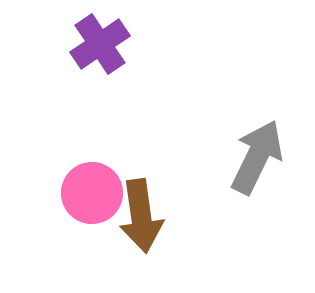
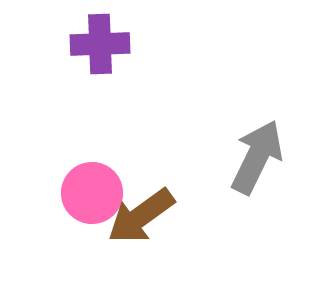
purple cross: rotated 32 degrees clockwise
brown arrow: rotated 62 degrees clockwise
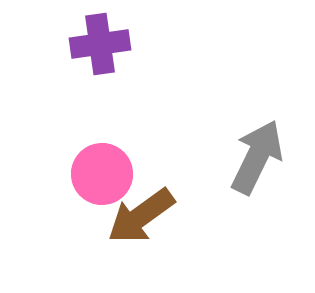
purple cross: rotated 6 degrees counterclockwise
pink circle: moved 10 px right, 19 px up
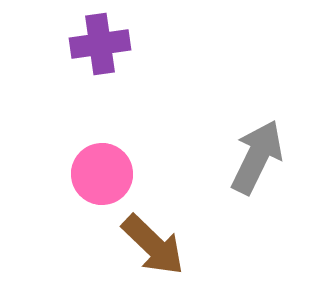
brown arrow: moved 12 px right, 29 px down; rotated 100 degrees counterclockwise
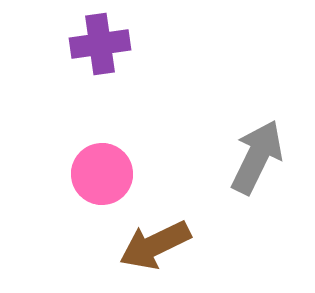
brown arrow: moved 2 px right; rotated 110 degrees clockwise
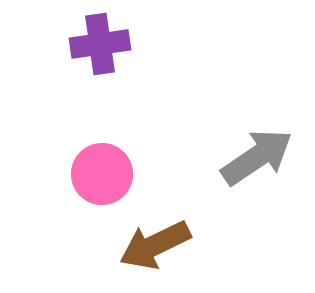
gray arrow: rotated 30 degrees clockwise
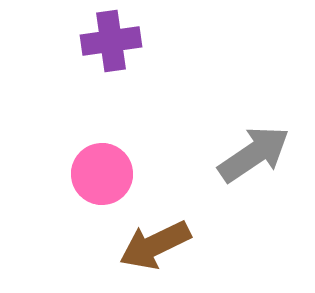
purple cross: moved 11 px right, 3 px up
gray arrow: moved 3 px left, 3 px up
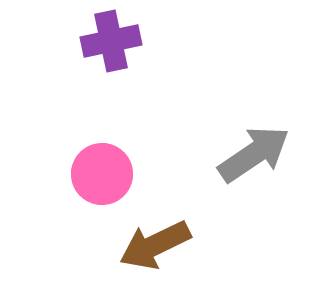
purple cross: rotated 4 degrees counterclockwise
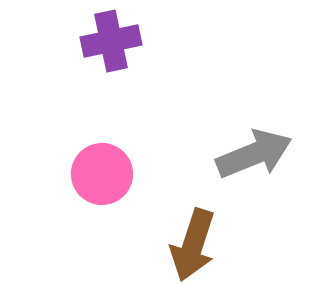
gray arrow: rotated 12 degrees clockwise
brown arrow: moved 38 px right; rotated 46 degrees counterclockwise
